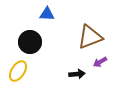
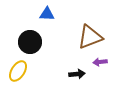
purple arrow: rotated 24 degrees clockwise
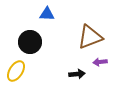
yellow ellipse: moved 2 px left
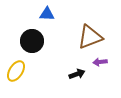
black circle: moved 2 px right, 1 px up
black arrow: rotated 14 degrees counterclockwise
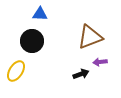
blue triangle: moved 7 px left
black arrow: moved 4 px right
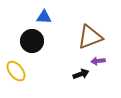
blue triangle: moved 4 px right, 3 px down
purple arrow: moved 2 px left, 1 px up
yellow ellipse: rotated 70 degrees counterclockwise
